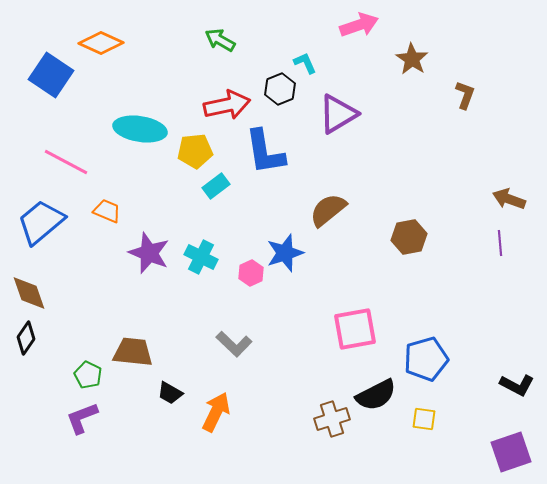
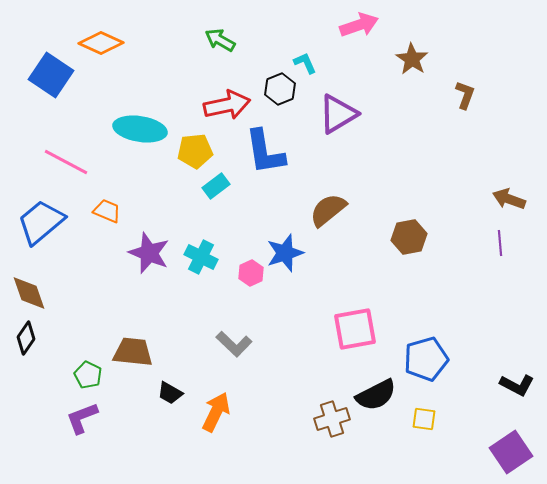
purple square: rotated 15 degrees counterclockwise
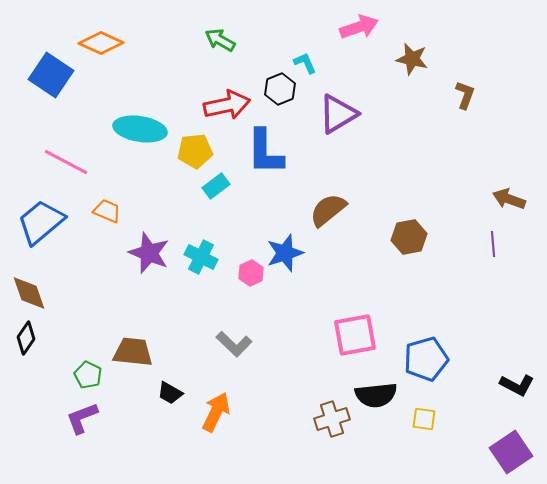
pink arrow: moved 2 px down
brown star: rotated 20 degrees counterclockwise
blue L-shape: rotated 9 degrees clockwise
purple line: moved 7 px left, 1 px down
pink square: moved 6 px down
black semicircle: rotated 21 degrees clockwise
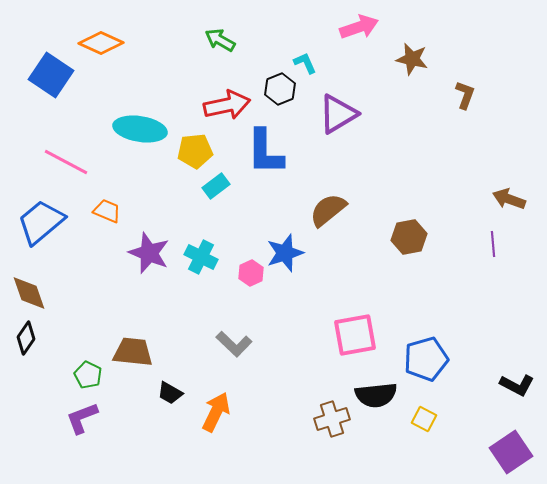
yellow square: rotated 20 degrees clockwise
